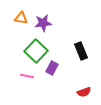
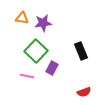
orange triangle: moved 1 px right
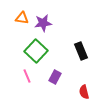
purple rectangle: moved 3 px right, 9 px down
pink line: rotated 56 degrees clockwise
red semicircle: rotated 96 degrees clockwise
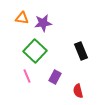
green square: moved 1 px left
red semicircle: moved 6 px left, 1 px up
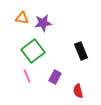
green square: moved 2 px left; rotated 10 degrees clockwise
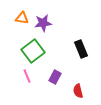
black rectangle: moved 2 px up
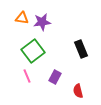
purple star: moved 1 px left, 1 px up
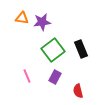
green square: moved 20 px right, 1 px up
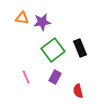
black rectangle: moved 1 px left, 1 px up
pink line: moved 1 px left, 1 px down
